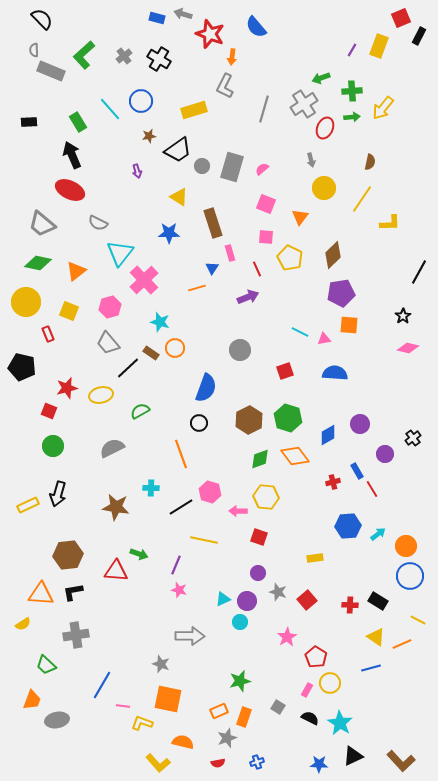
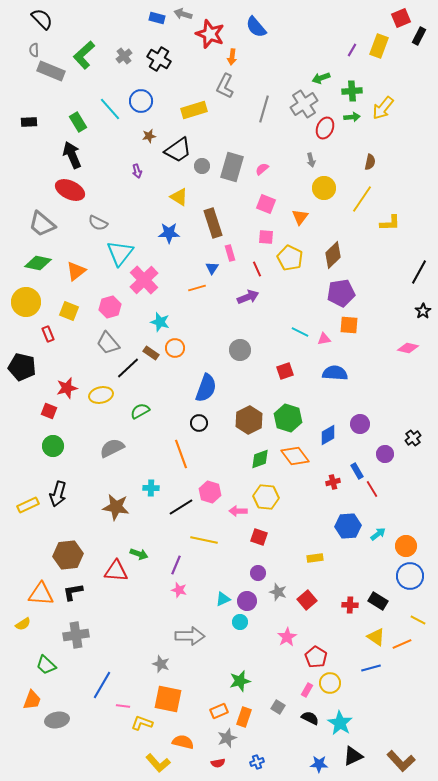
black star at (403, 316): moved 20 px right, 5 px up
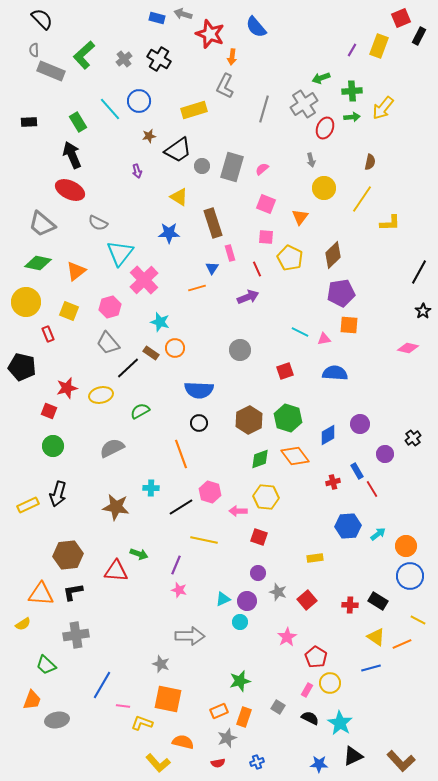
gray cross at (124, 56): moved 3 px down
blue circle at (141, 101): moved 2 px left
blue semicircle at (206, 388): moved 7 px left, 2 px down; rotated 72 degrees clockwise
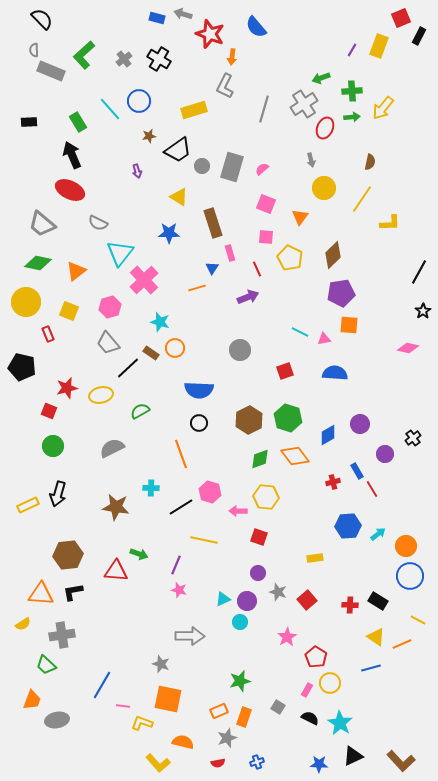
gray cross at (76, 635): moved 14 px left
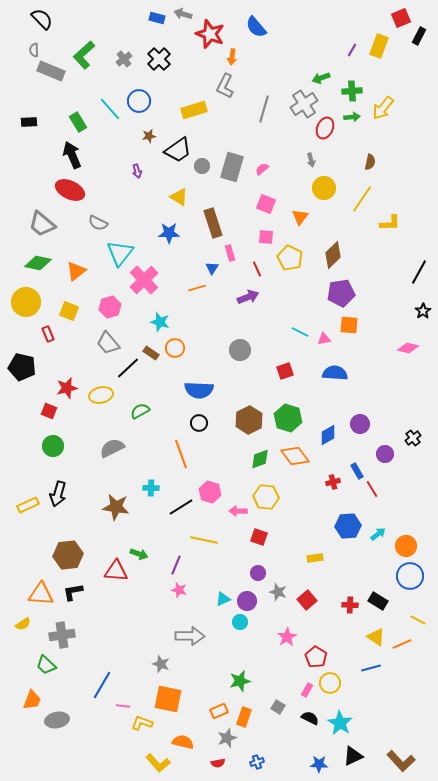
black cross at (159, 59): rotated 15 degrees clockwise
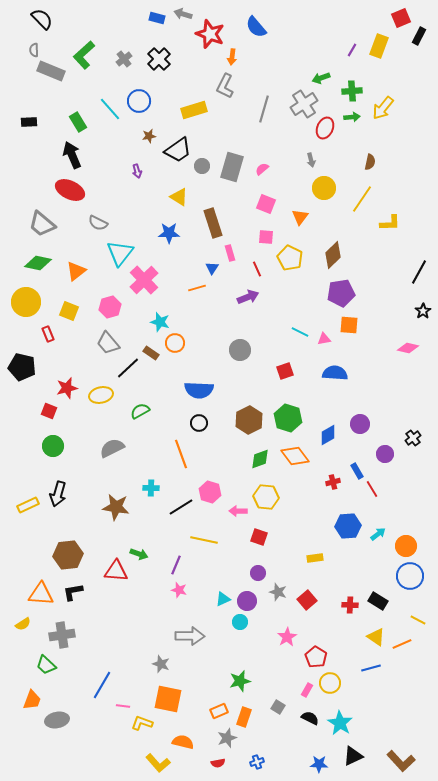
orange circle at (175, 348): moved 5 px up
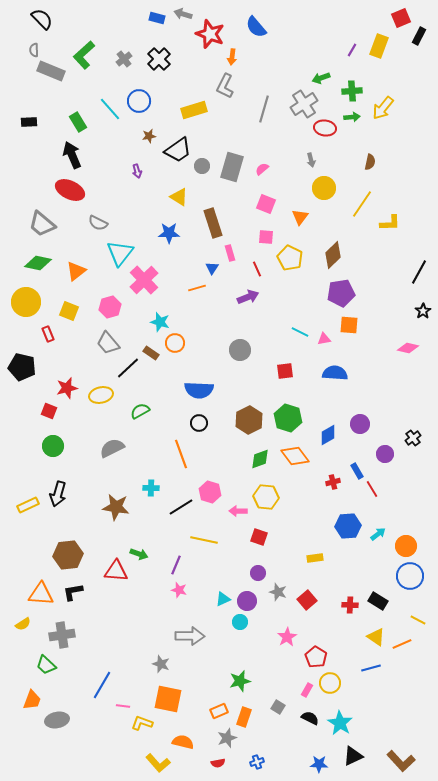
red ellipse at (325, 128): rotated 75 degrees clockwise
yellow line at (362, 199): moved 5 px down
red square at (285, 371): rotated 12 degrees clockwise
